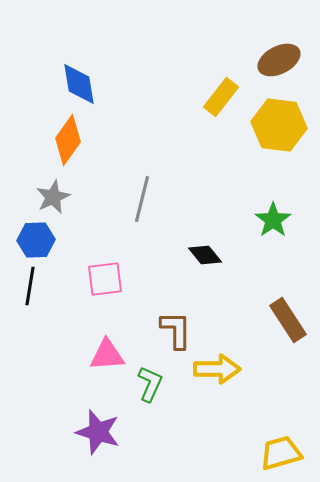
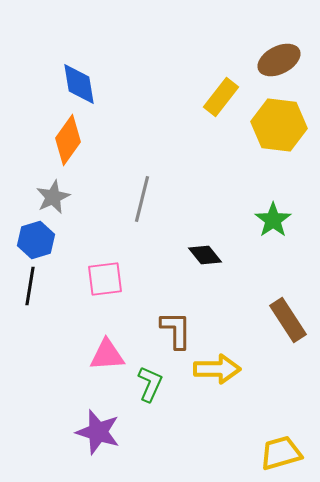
blue hexagon: rotated 15 degrees counterclockwise
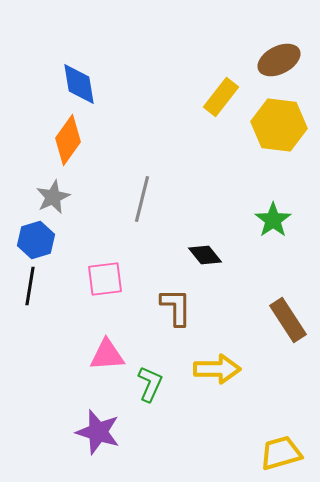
brown L-shape: moved 23 px up
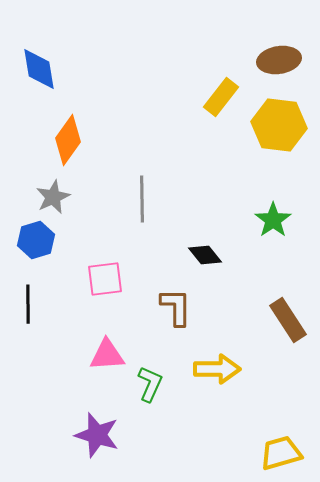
brown ellipse: rotated 18 degrees clockwise
blue diamond: moved 40 px left, 15 px up
gray line: rotated 15 degrees counterclockwise
black line: moved 2 px left, 18 px down; rotated 9 degrees counterclockwise
purple star: moved 1 px left, 3 px down
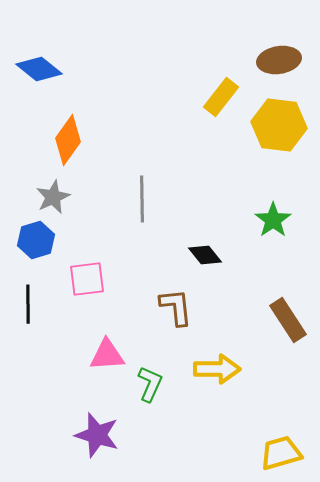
blue diamond: rotated 42 degrees counterclockwise
pink square: moved 18 px left
brown L-shape: rotated 6 degrees counterclockwise
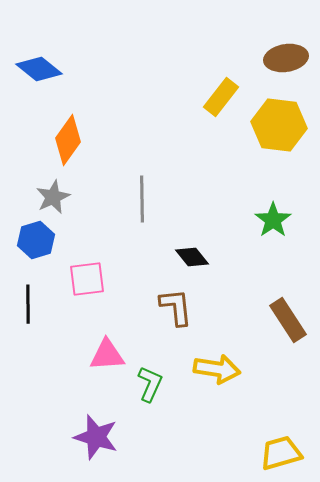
brown ellipse: moved 7 px right, 2 px up
black diamond: moved 13 px left, 2 px down
yellow arrow: rotated 9 degrees clockwise
purple star: moved 1 px left, 2 px down
